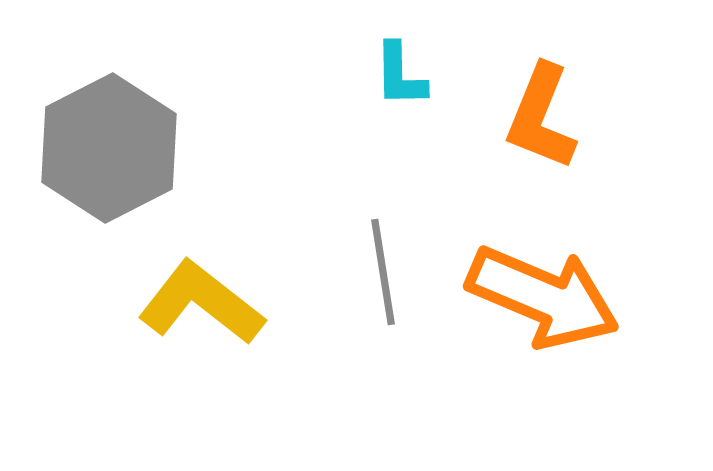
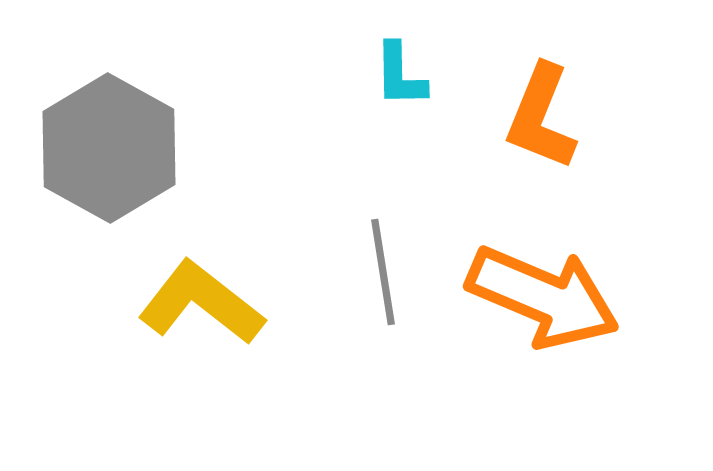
gray hexagon: rotated 4 degrees counterclockwise
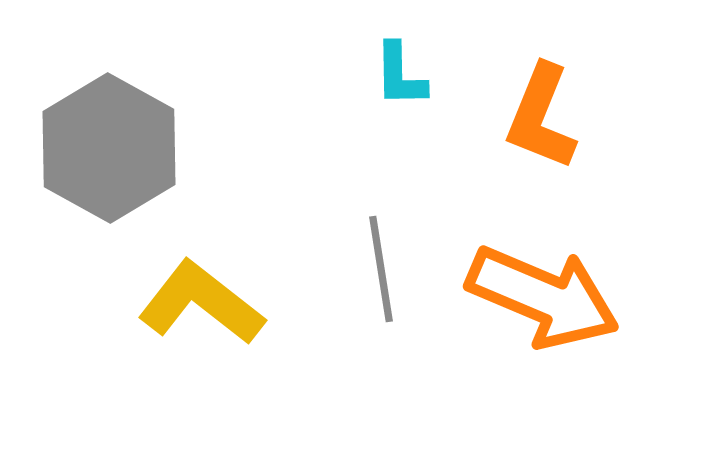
gray line: moved 2 px left, 3 px up
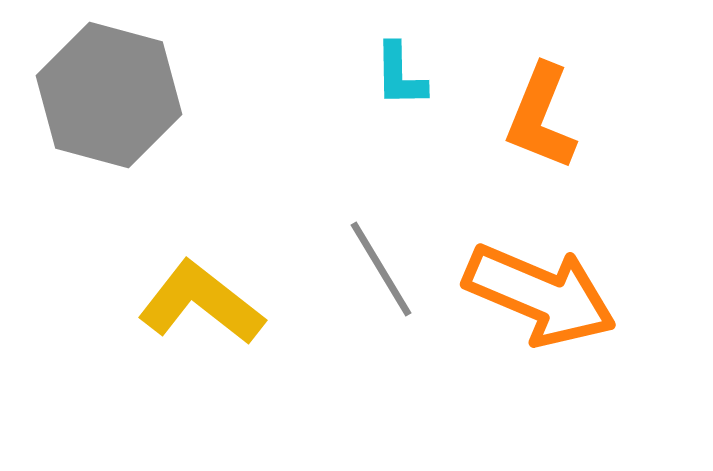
gray hexagon: moved 53 px up; rotated 14 degrees counterclockwise
gray line: rotated 22 degrees counterclockwise
orange arrow: moved 3 px left, 2 px up
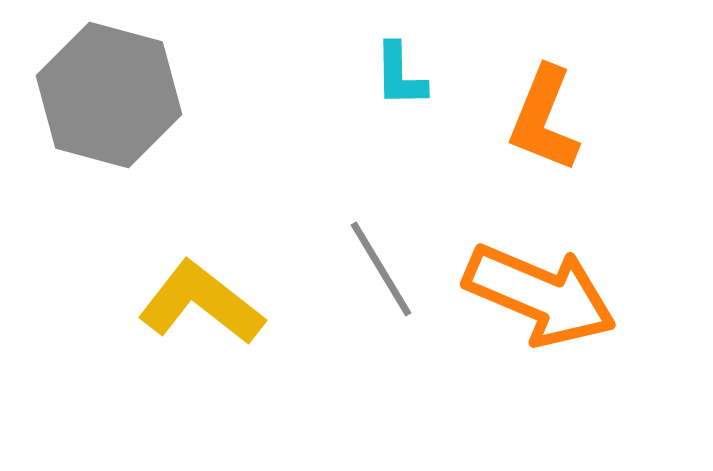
orange L-shape: moved 3 px right, 2 px down
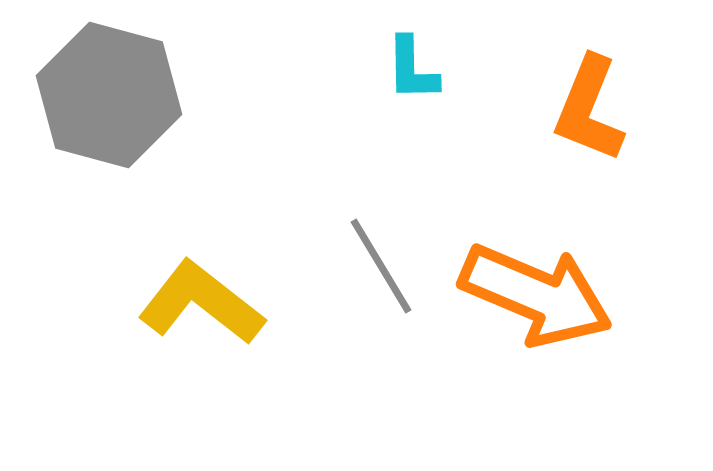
cyan L-shape: moved 12 px right, 6 px up
orange L-shape: moved 45 px right, 10 px up
gray line: moved 3 px up
orange arrow: moved 4 px left
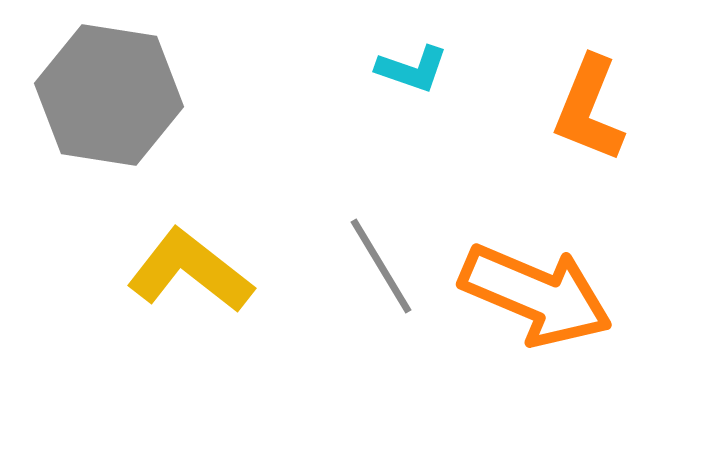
cyan L-shape: rotated 70 degrees counterclockwise
gray hexagon: rotated 6 degrees counterclockwise
yellow L-shape: moved 11 px left, 32 px up
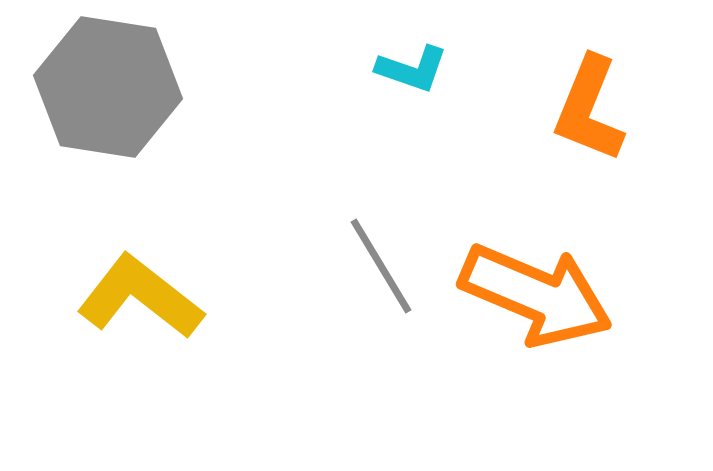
gray hexagon: moved 1 px left, 8 px up
yellow L-shape: moved 50 px left, 26 px down
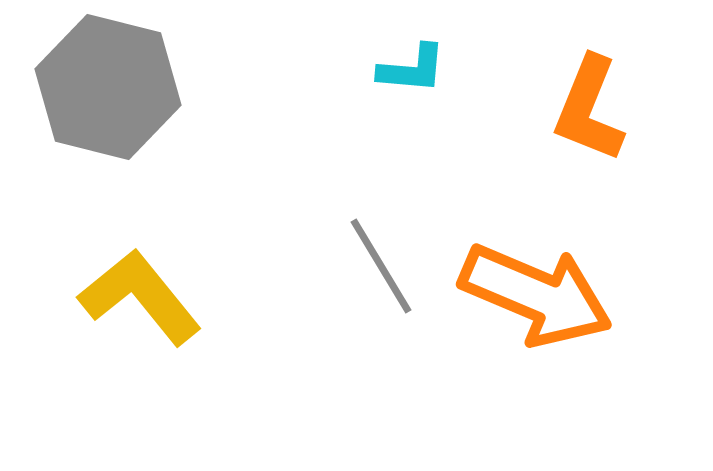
cyan L-shape: rotated 14 degrees counterclockwise
gray hexagon: rotated 5 degrees clockwise
yellow L-shape: rotated 13 degrees clockwise
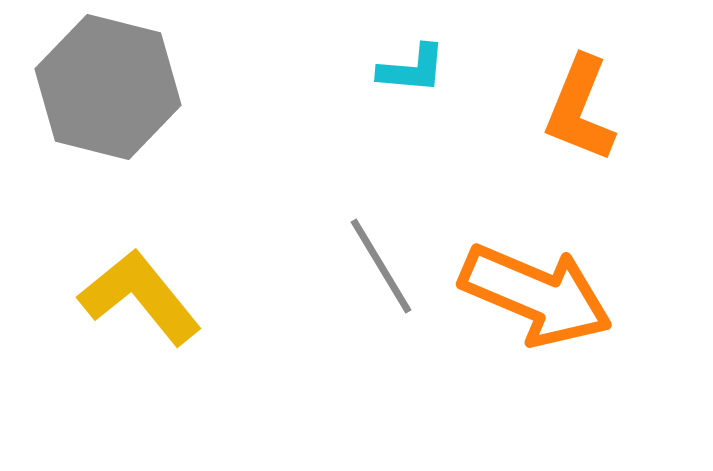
orange L-shape: moved 9 px left
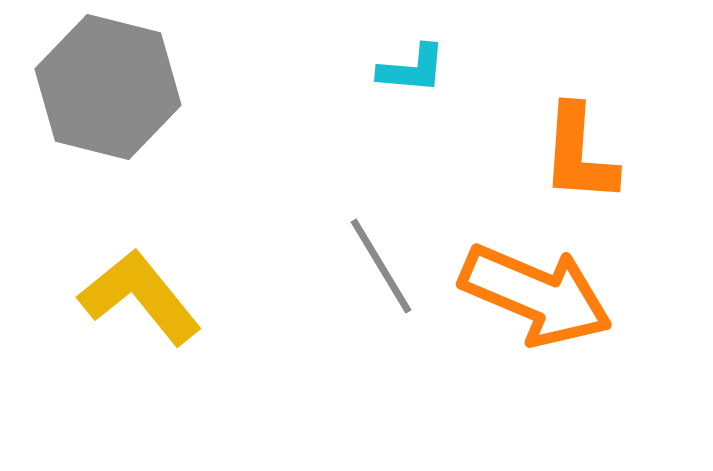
orange L-shape: moved 1 px left, 45 px down; rotated 18 degrees counterclockwise
